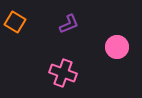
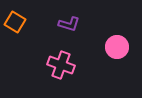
purple L-shape: rotated 40 degrees clockwise
pink cross: moved 2 px left, 8 px up
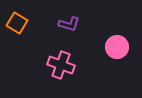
orange square: moved 2 px right, 1 px down
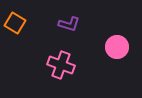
orange square: moved 2 px left
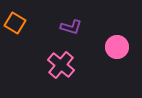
purple L-shape: moved 2 px right, 3 px down
pink cross: rotated 20 degrees clockwise
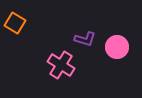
purple L-shape: moved 14 px right, 12 px down
pink cross: rotated 8 degrees counterclockwise
